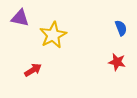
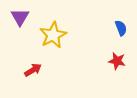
purple triangle: moved 1 px up; rotated 48 degrees clockwise
red star: moved 1 px up
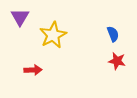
blue semicircle: moved 8 px left, 6 px down
red arrow: rotated 30 degrees clockwise
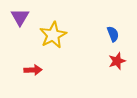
red star: rotated 30 degrees counterclockwise
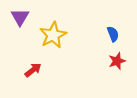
red arrow: rotated 36 degrees counterclockwise
